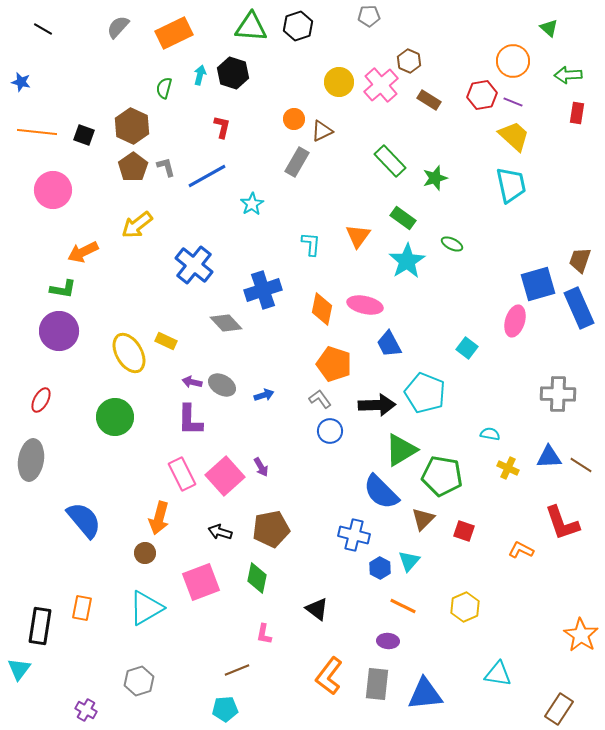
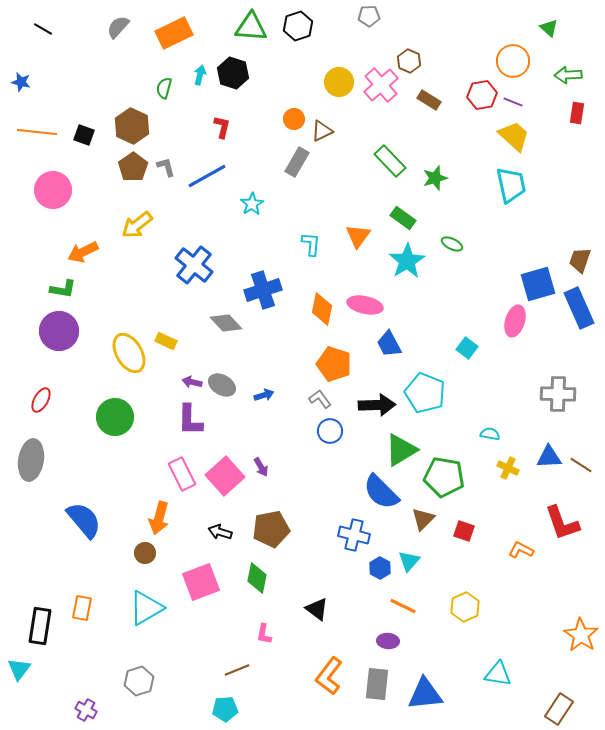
green pentagon at (442, 476): moved 2 px right, 1 px down
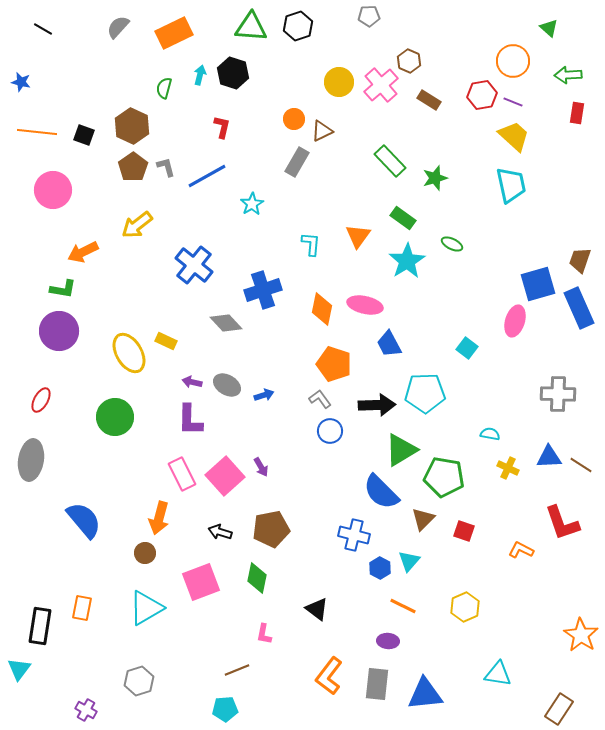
gray ellipse at (222, 385): moved 5 px right
cyan pentagon at (425, 393): rotated 24 degrees counterclockwise
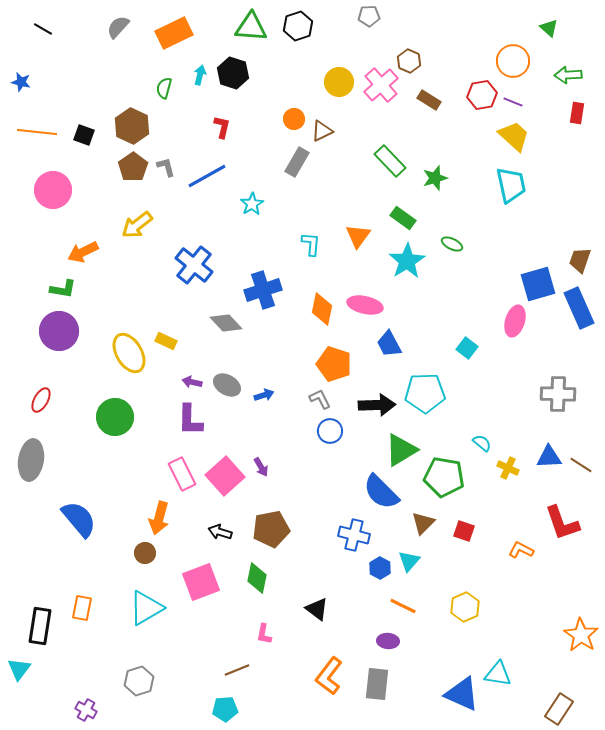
gray L-shape at (320, 399): rotated 10 degrees clockwise
cyan semicircle at (490, 434): moved 8 px left, 9 px down; rotated 30 degrees clockwise
brown triangle at (423, 519): moved 4 px down
blue semicircle at (84, 520): moved 5 px left, 1 px up
blue triangle at (425, 694): moved 37 px right; rotated 30 degrees clockwise
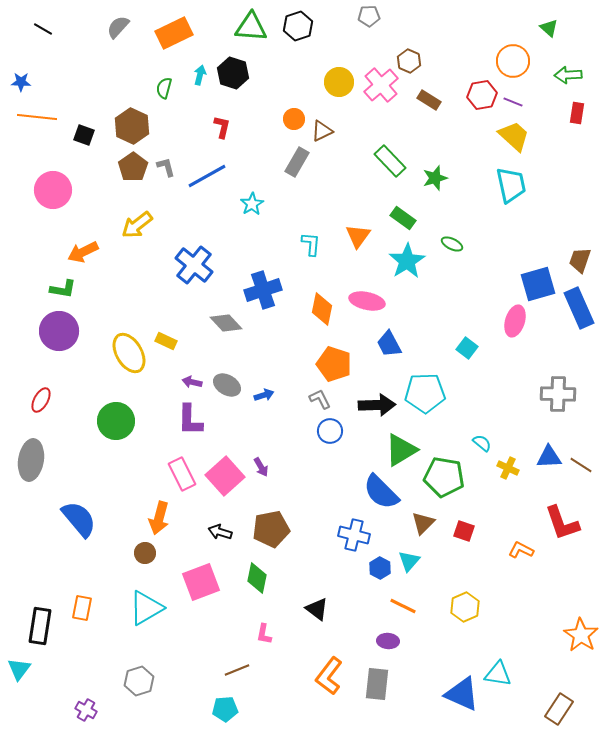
blue star at (21, 82): rotated 12 degrees counterclockwise
orange line at (37, 132): moved 15 px up
pink ellipse at (365, 305): moved 2 px right, 4 px up
green circle at (115, 417): moved 1 px right, 4 px down
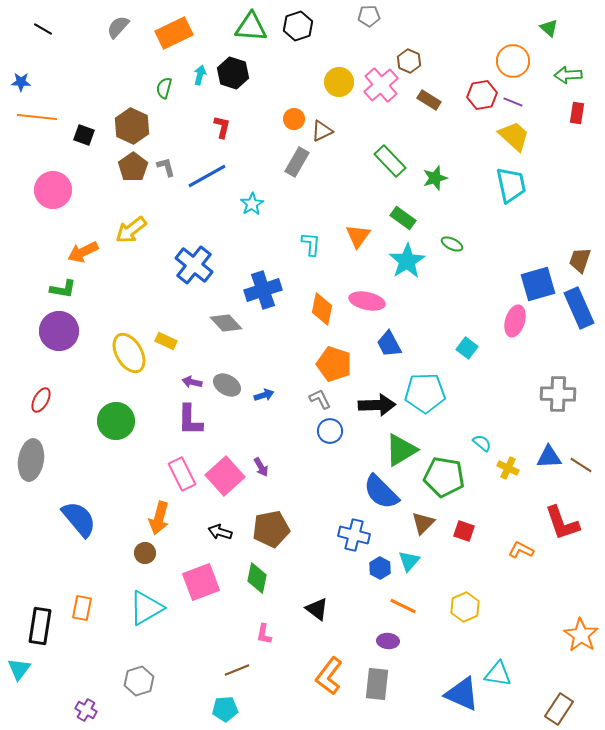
yellow arrow at (137, 225): moved 6 px left, 5 px down
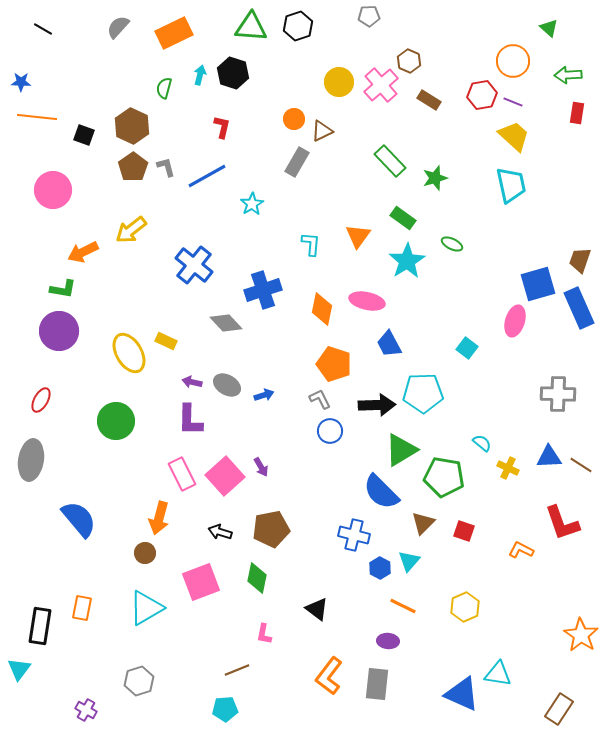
cyan pentagon at (425, 393): moved 2 px left
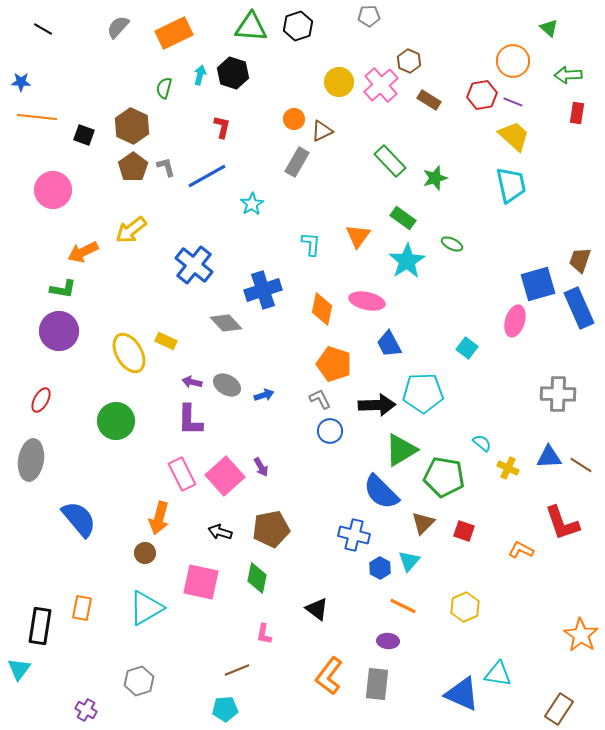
pink square at (201, 582): rotated 33 degrees clockwise
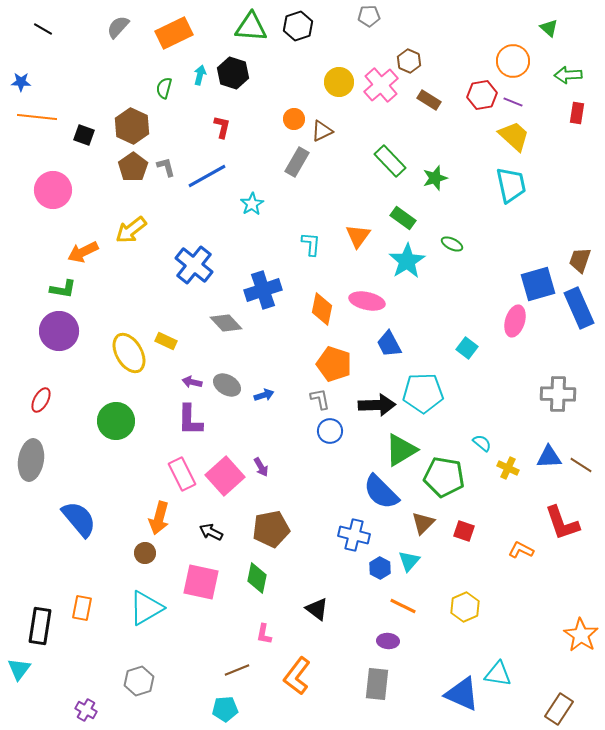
gray L-shape at (320, 399): rotated 15 degrees clockwise
black arrow at (220, 532): moved 9 px left; rotated 10 degrees clockwise
orange L-shape at (329, 676): moved 32 px left
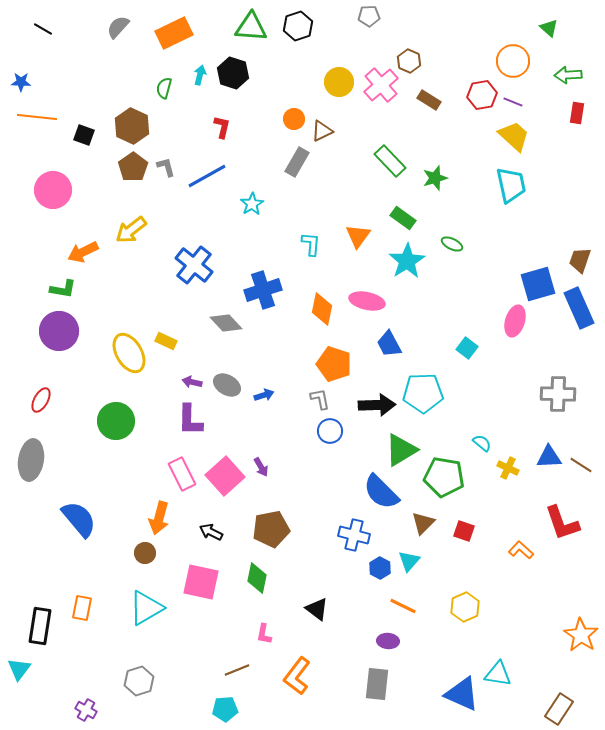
orange L-shape at (521, 550): rotated 15 degrees clockwise
